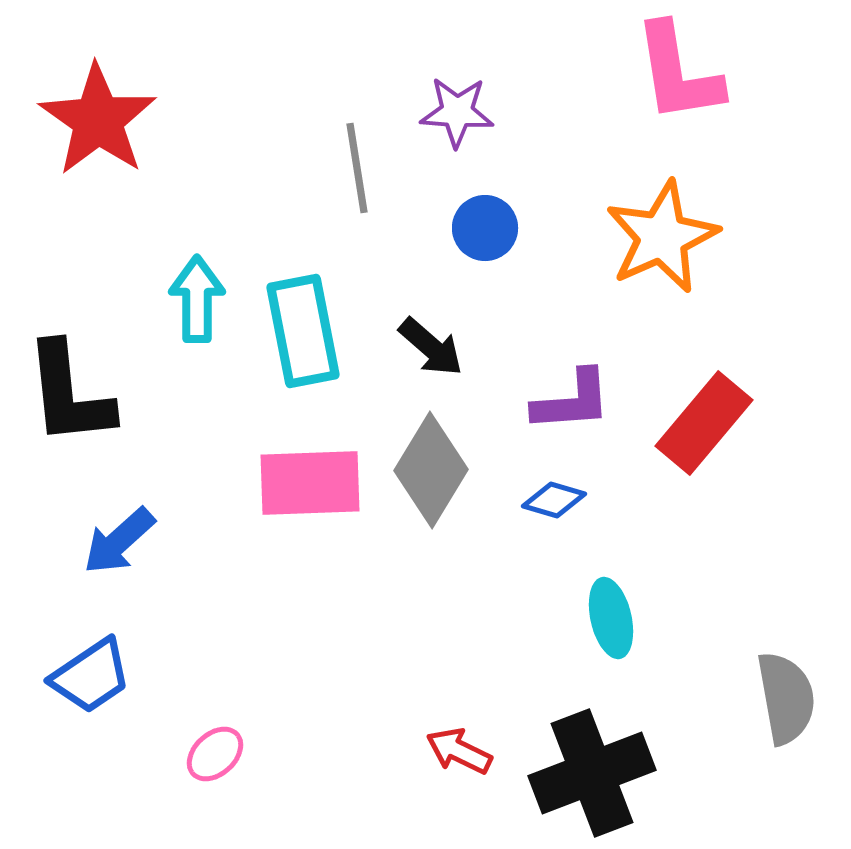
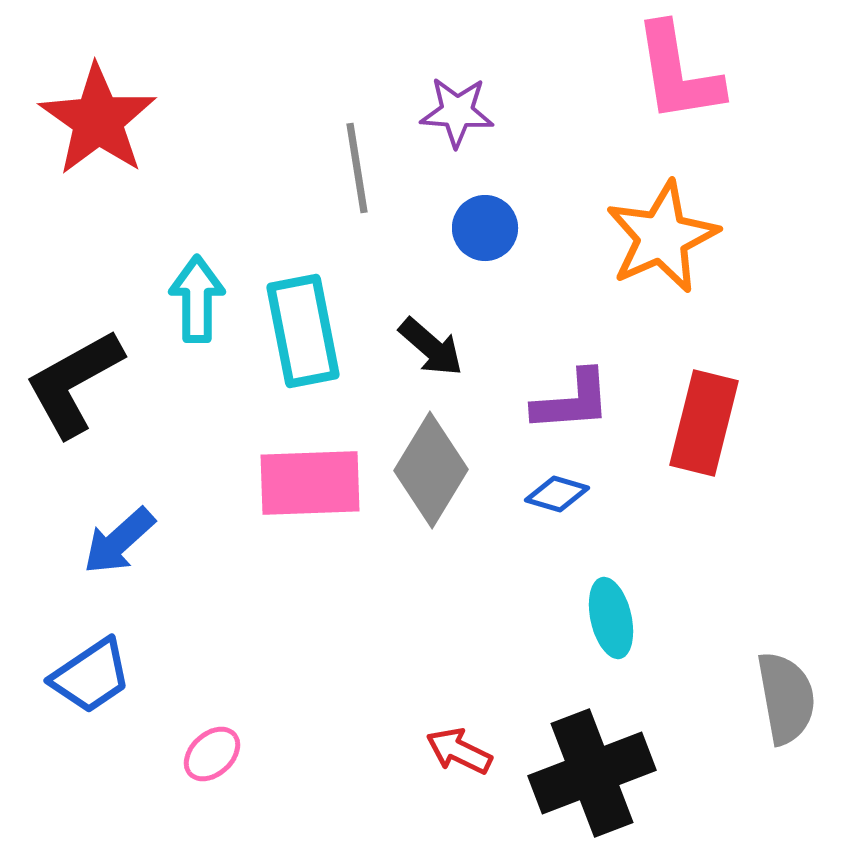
black L-shape: moved 5 px right, 11 px up; rotated 67 degrees clockwise
red rectangle: rotated 26 degrees counterclockwise
blue diamond: moved 3 px right, 6 px up
pink ellipse: moved 3 px left
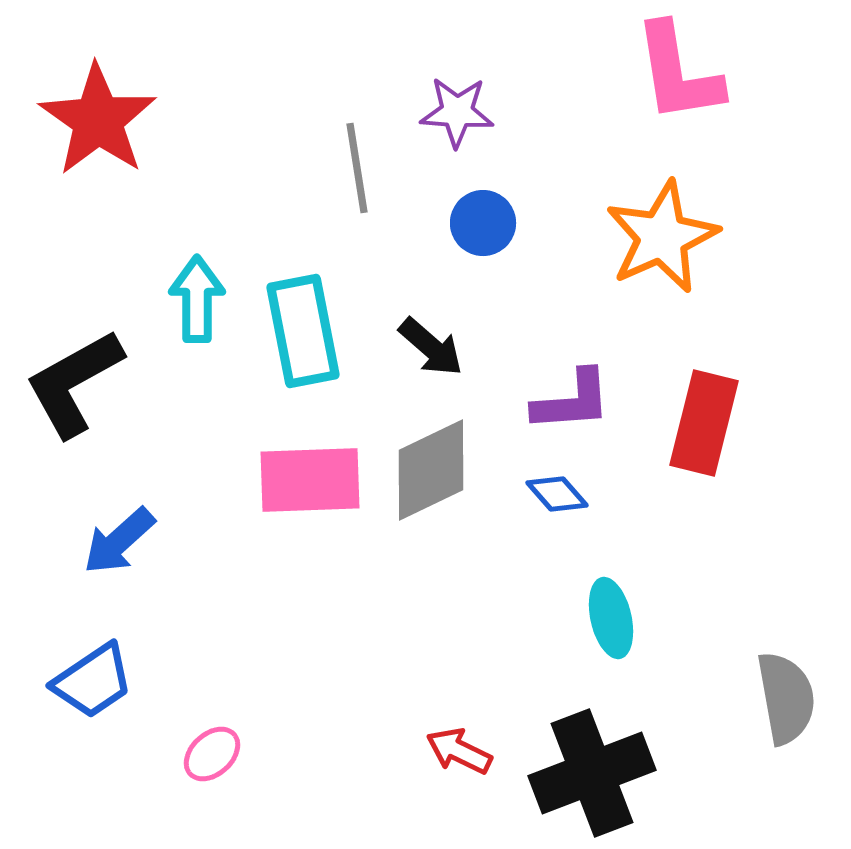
blue circle: moved 2 px left, 5 px up
gray diamond: rotated 33 degrees clockwise
pink rectangle: moved 3 px up
blue diamond: rotated 32 degrees clockwise
blue trapezoid: moved 2 px right, 5 px down
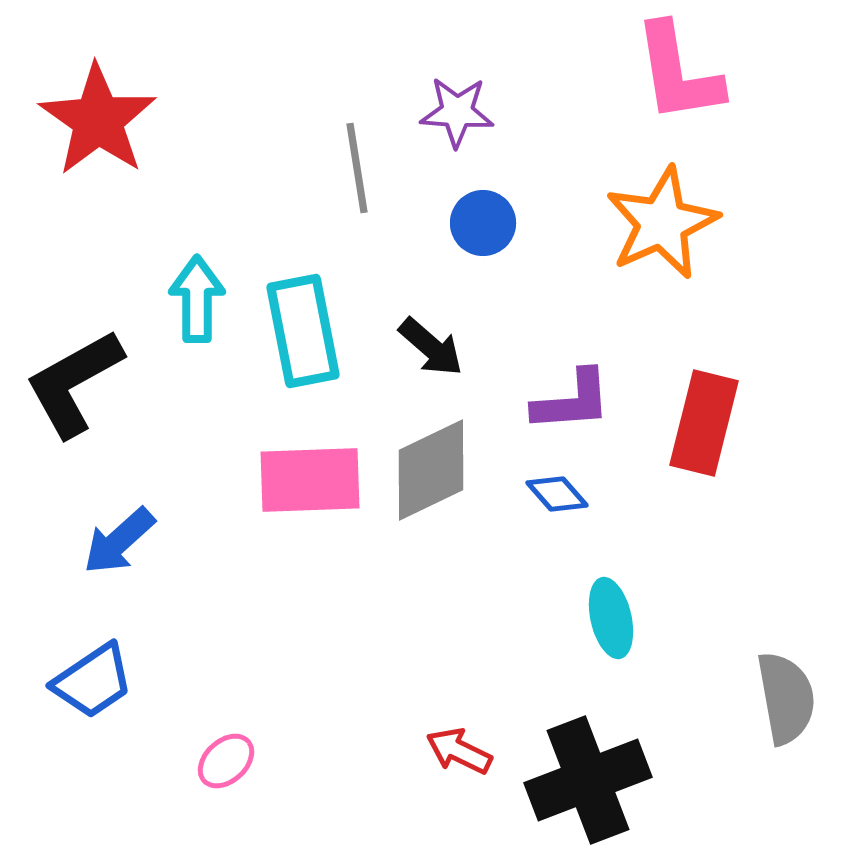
orange star: moved 14 px up
pink ellipse: moved 14 px right, 7 px down
black cross: moved 4 px left, 7 px down
